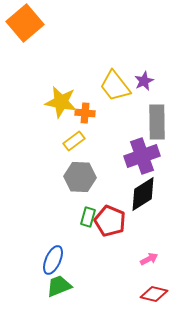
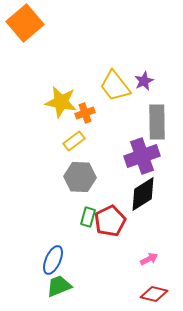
orange cross: rotated 24 degrees counterclockwise
red pentagon: rotated 24 degrees clockwise
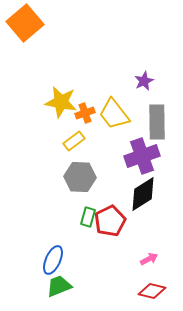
yellow trapezoid: moved 1 px left, 28 px down
red diamond: moved 2 px left, 3 px up
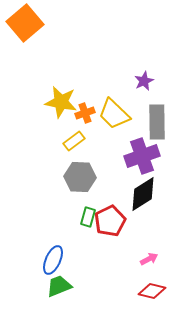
yellow trapezoid: rotated 8 degrees counterclockwise
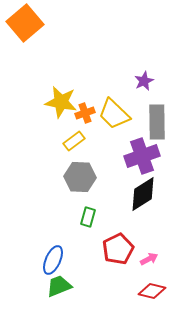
red pentagon: moved 8 px right, 28 px down
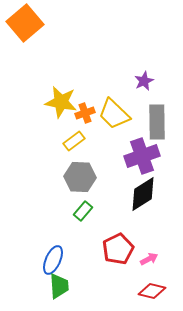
green rectangle: moved 5 px left, 6 px up; rotated 24 degrees clockwise
green trapezoid: rotated 108 degrees clockwise
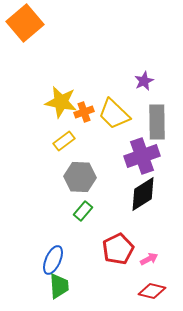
orange cross: moved 1 px left, 1 px up
yellow rectangle: moved 10 px left
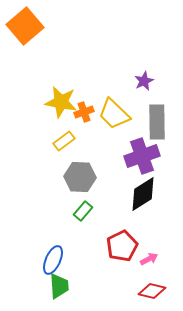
orange square: moved 3 px down
red pentagon: moved 4 px right, 3 px up
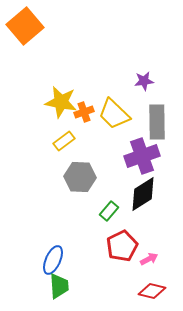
purple star: rotated 18 degrees clockwise
green rectangle: moved 26 px right
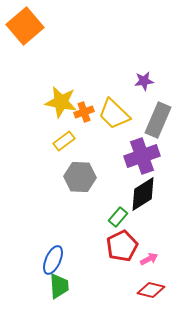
gray rectangle: moved 1 px right, 2 px up; rotated 24 degrees clockwise
green rectangle: moved 9 px right, 6 px down
red diamond: moved 1 px left, 1 px up
